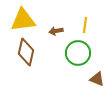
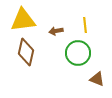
yellow line: rotated 14 degrees counterclockwise
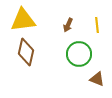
yellow line: moved 12 px right
brown arrow: moved 12 px right, 6 px up; rotated 56 degrees counterclockwise
green circle: moved 1 px right, 1 px down
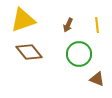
yellow triangle: rotated 12 degrees counterclockwise
brown diamond: moved 3 px right; rotated 52 degrees counterclockwise
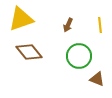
yellow triangle: moved 2 px left, 1 px up
yellow line: moved 3 px right
green circle: moved 2 px down
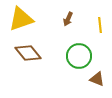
brown arrow: moved 6 px up
brown diamond: moved 1 px left, 1 px down
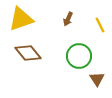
yellow line: rotated 21 degrees counterclockwise
brown triangle: rotated 35 degrees clockwise
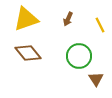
yellow triangle: moved 5 px right
brown triangle: moved 1 px left
